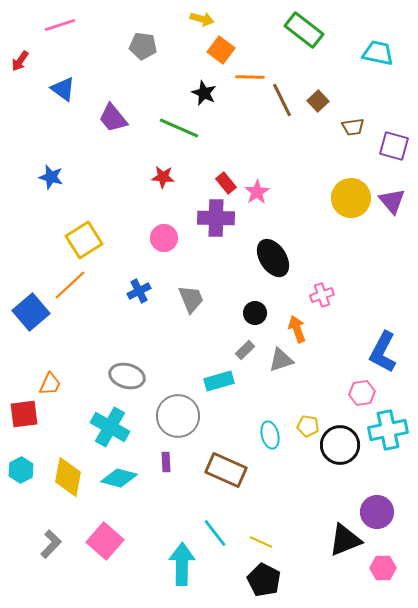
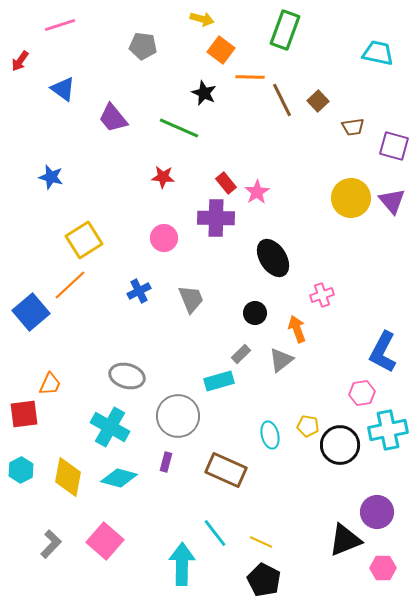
green rectangle at (304, 30): moved 19 px left; rotated 72 degrees clockwise
gray rectangle at (245, 350): moved 4 px left, 4 px down
gray triangle at (281, 360): rotated 20 degrees counterclockwise
purple rectangle at (166, 462): rotated 18 degrees clockwise
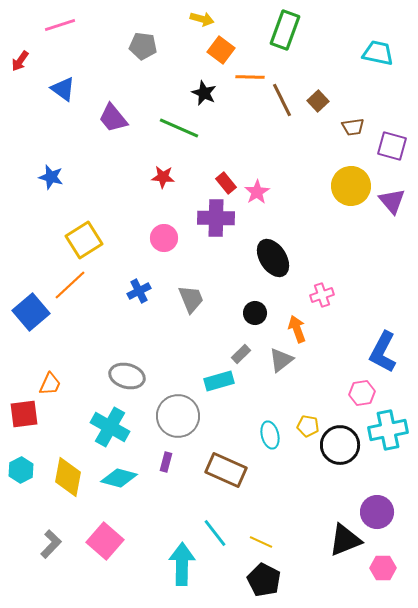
purple square at (394, 146): moved 2 px left
yellow circle at (351, 198): moved 12 px up
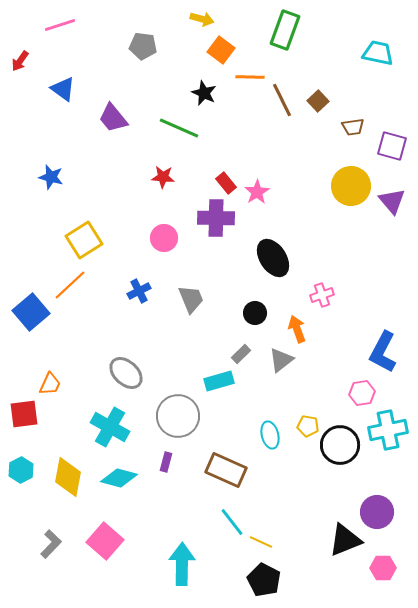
gray ellipse at (127, 376): moved 1 px left, 3 px up; rotated 28 degrees clockwise
cyan line at (215, 533): moved 17 px right, 11 px up
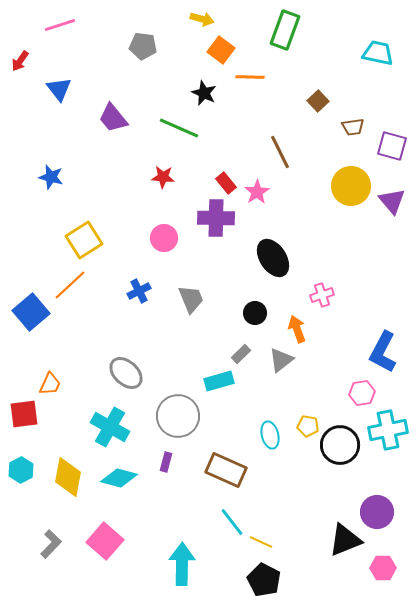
blue triangle at (63, 89): moved 4 px left; rotated 16 degrees clockwise
brown line at (282, 100): moved 2 px left, 52 px down
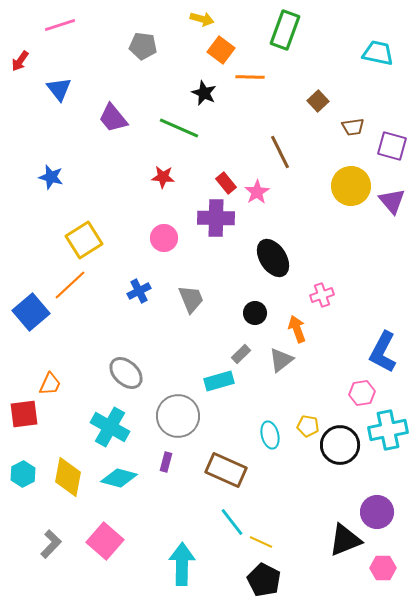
cyan hexagon at (21, 470): moved 2 px right, 4 px down
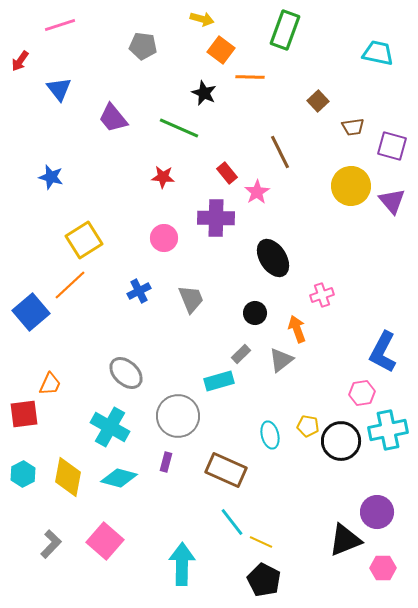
red rectangle at (226, 183): moved 1 px right, 10 px up
black circle at (340, 445): moved 1 px right, 4 px up
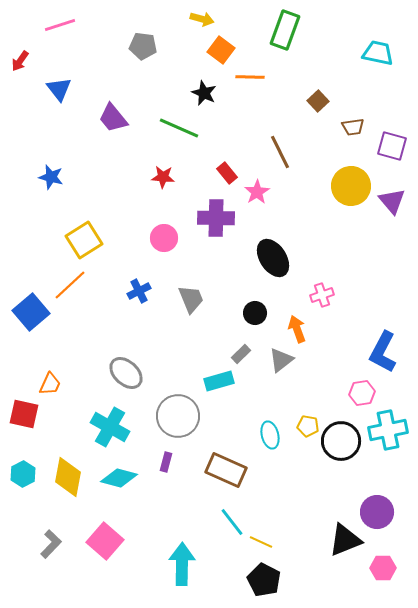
red square at (24, 414): rotated 20 degrees clockwise
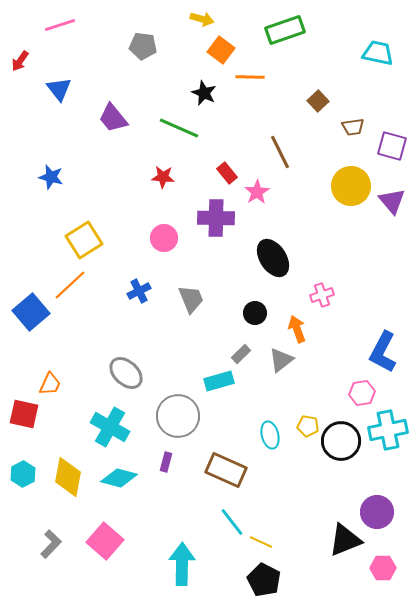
green rectangle at (285, 30): rotated 51 degrees clockwise
